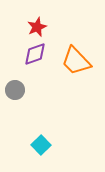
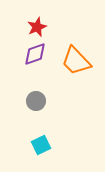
gray circle: moved 21 px right, 11 px down
cyan square: rotated 18 degrees clockwise
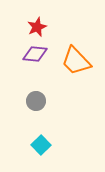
purple diamond: rotated 25 degrees clockwise
cyan square: rotated 18 degrees counterclockwise
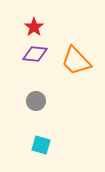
red star: moved 3 px left; rotated 12 degrees counterclockwise
cyan square: rotated 30 degrees counterclockwise
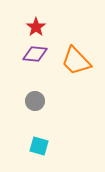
red star: moved 2 px right
gray circle: moved 1 px left
cyan square: moved 2 px left, 1 px down
